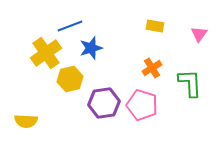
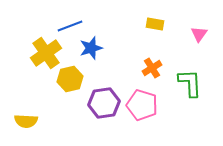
yellow rectangle: moved 2 px up
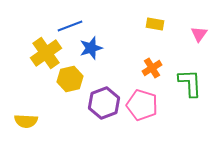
purple hexagon: rotated 12 degrees counterclockwise
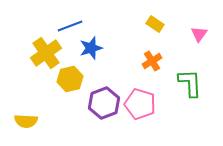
yellow rectangle: rotated 24 degrees clockwise
orange cross: moved 7 px up
pink pentagon: moved 2 px left, 1 px up
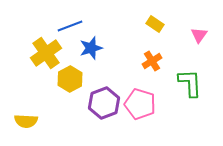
pink triangle: moved 1 px down
yellow hexagon: rotated 15 degrees counterclockwise
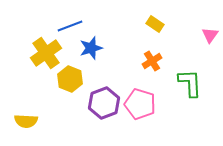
pink triangle: moved 11 px right
yellow hexagon: rotated 10 degrees counterclockwise
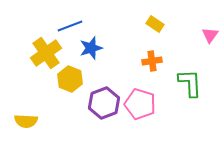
orange cross: rotated 24 degrees clockwise
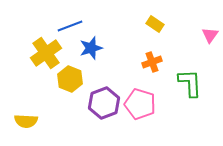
orange cross: moved 1 px down; rotated 12 degrees counterclockwise
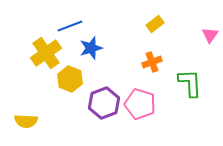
yellow rectangle: rotated 72 degrees counterclockwise
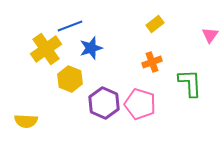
yellow cross: moved 4 px up
purple hexagon: rotated 16 degrees counterclockwise
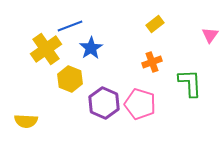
blue star: rotated 15 degrees counterclockwise
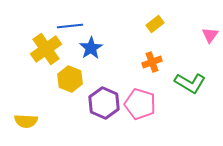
blue line: rotated 15 degrees clockwise
green L-shape: rotated 124 degrees clockwise
